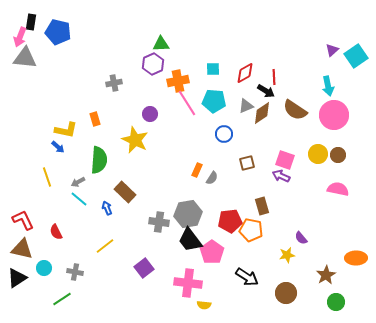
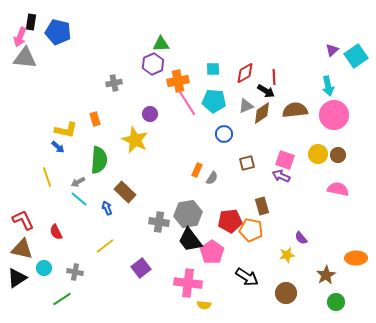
brown semicircle at (295, 110): rotated 140 degrees clockwise
purple square at (144, 268): moved 3 px left
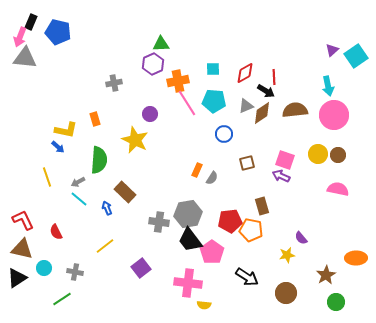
black rectangle at (31, 22): rotated 14 degrees clockwise
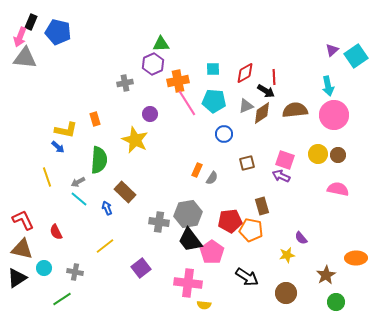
gray cross at (114, 83): moved 11 px right
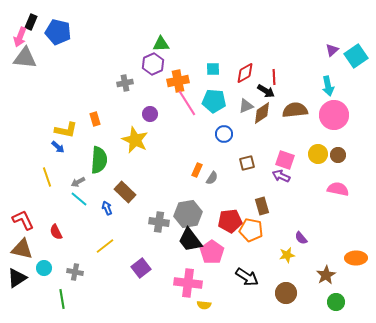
green line at (62, 299): rotated 66 degrees counterclockwise
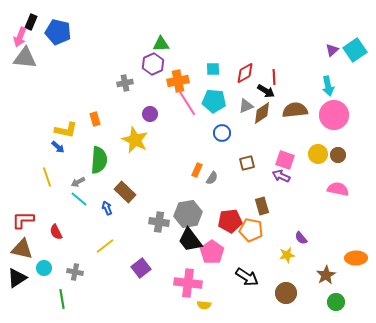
cyan square at (356, 56): moved 1 px left, 6 px up
blue circle at (224, 134): moved 2 px left, 1 px up
red L-shape at (23, 220): rotated 65 degrees counterclockwise
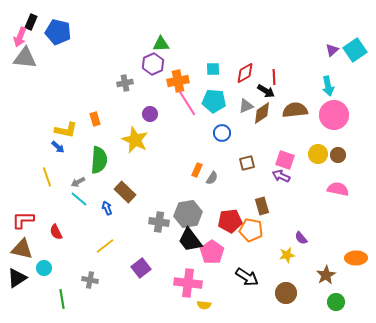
gray cross at (75, 272): moved 15 px right, 8 px down
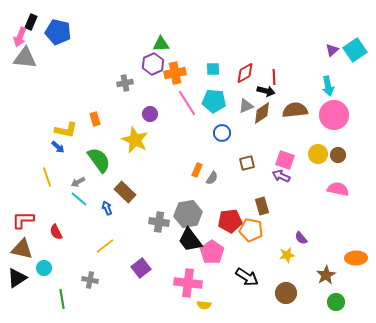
orange cross at (178, 81): moved 3 px left, 8 px up
black arrow at (266, 91): rotated 18 degrees counterclockwise
green semicircle at (99, 160): rotated 40 degrees counterclockwise
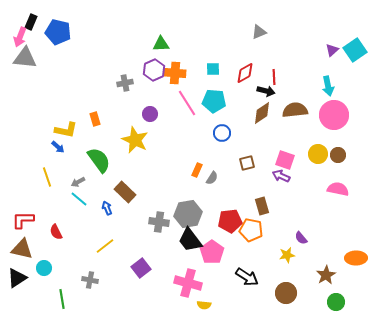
purple hexagon at (153, 64): moved 1 px right, 6 px down
orange cross at (175, 73): rotated 15 degrees clockwise
gray triangle at (246, 106): moved 13 px right, 74 px up
pink cross at (188, 283): rotated 8 degrees clockwise
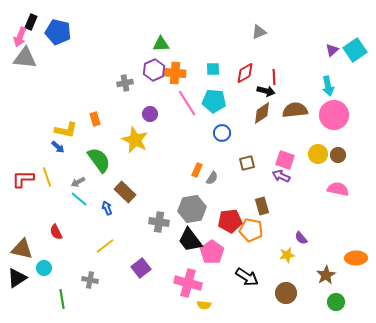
gray hexagon at (188, 214): moved 4 px right, 5 px up
red L-shape at (23, 220): moved 41 px up
